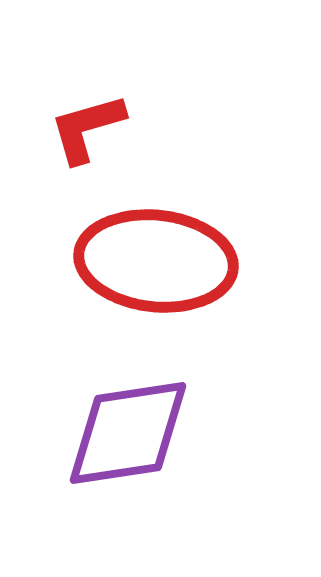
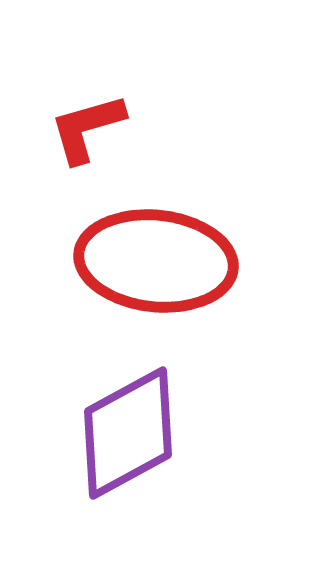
purple diamond: rotated 20 degrees counterclockwise
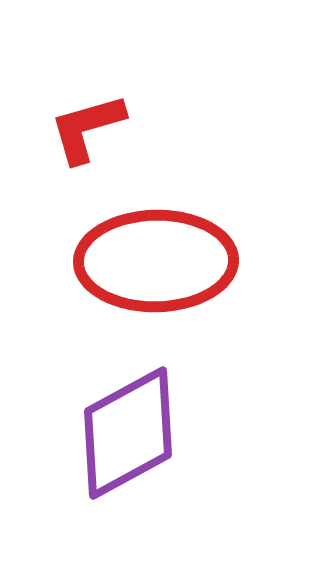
red ellipse: rotated 7 degrees counterclockwise
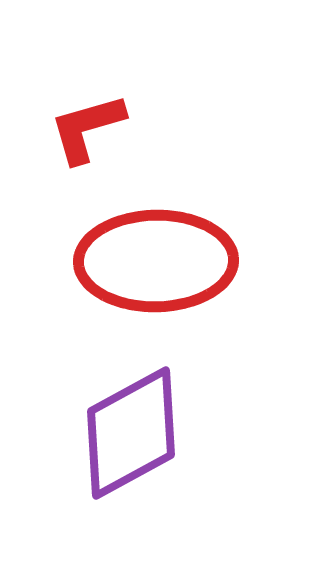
purple diamond: moved 3 px right
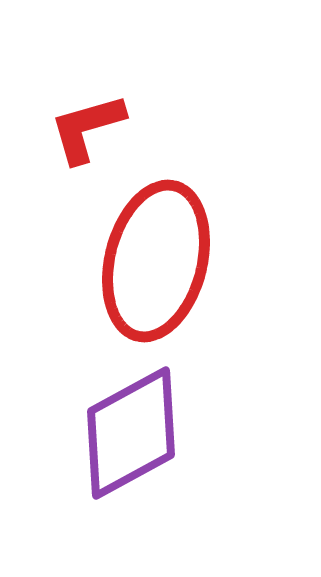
red ellipse: rotated 75 degrees counterclockwise
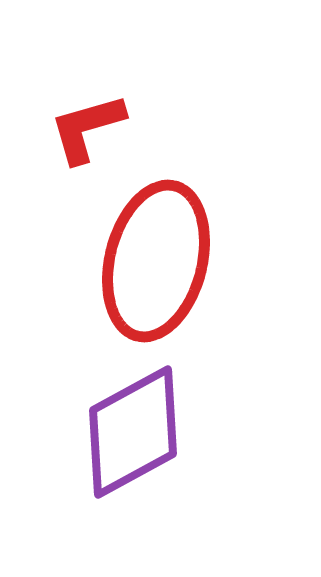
purple diamond: moved 2 px right, 1 px up
